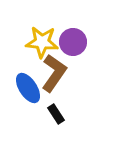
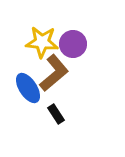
purple circle: moved 2 px down
brown L-shape: rotated 15 degrees clockwise
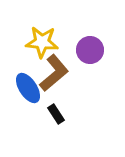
purple circle: moved 17 px right, 6 px down
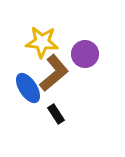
purple circle: moved 5 px left, 4 px down
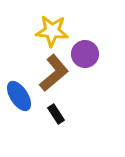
yellow star: moved 10 px right, 11 px up
blue ellipse: moved 9 px left, 8 px down
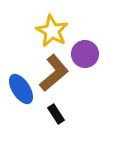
yellow star: rotated 24 degrees clockwise
blue ellipse: moved 2 px right, 7 px up
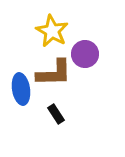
brown L-shape: rotated 39 degrees clockwise
blue ellipse: rotated 24 degrees clockwise
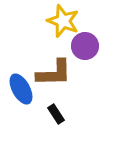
yellow star: moved 11 px right, 10 px up; rotated 8 degrees counterclockwise
purple circle: moved 8 px up
blue ellipse: rotated 20 degrees counterclockwise
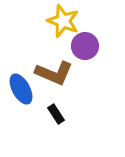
brown L-shape: rotated 24 degrees clockwise
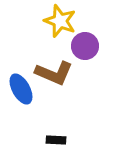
yellow star: moved 3 px left
black rectangle: moved 26 px down; rotated 54 degrees counterclockwise
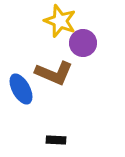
purple circle: moved 2 px left, 3 px up
